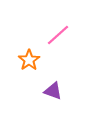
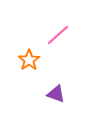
purple triangle: moved 3 px right, 3 px down
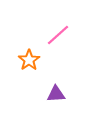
purple triangle: rotated 24 degrees counterclockwise
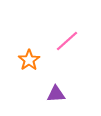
pink line: moved 9 px right, 6 px down
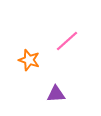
orange star: rotated 20 degrees counterclockwise
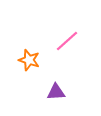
purple triangle: moved 2 px up
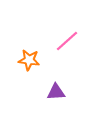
orange star: rotated 10 degrees counterclockwise
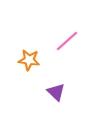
purple triangle: rotated 48 degrees clockwise
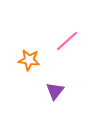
purple triangle: moved 1 px left, 1 px up; rotated 24 degrees clockwise
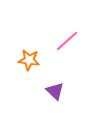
purple triangle: rotated 24 degrees counterclockwise
